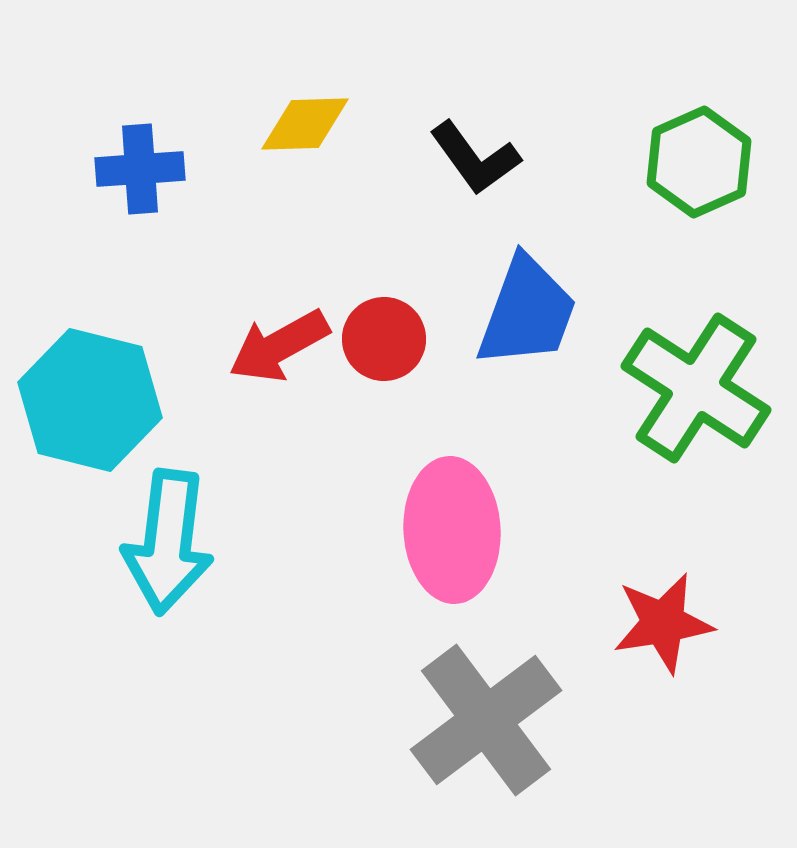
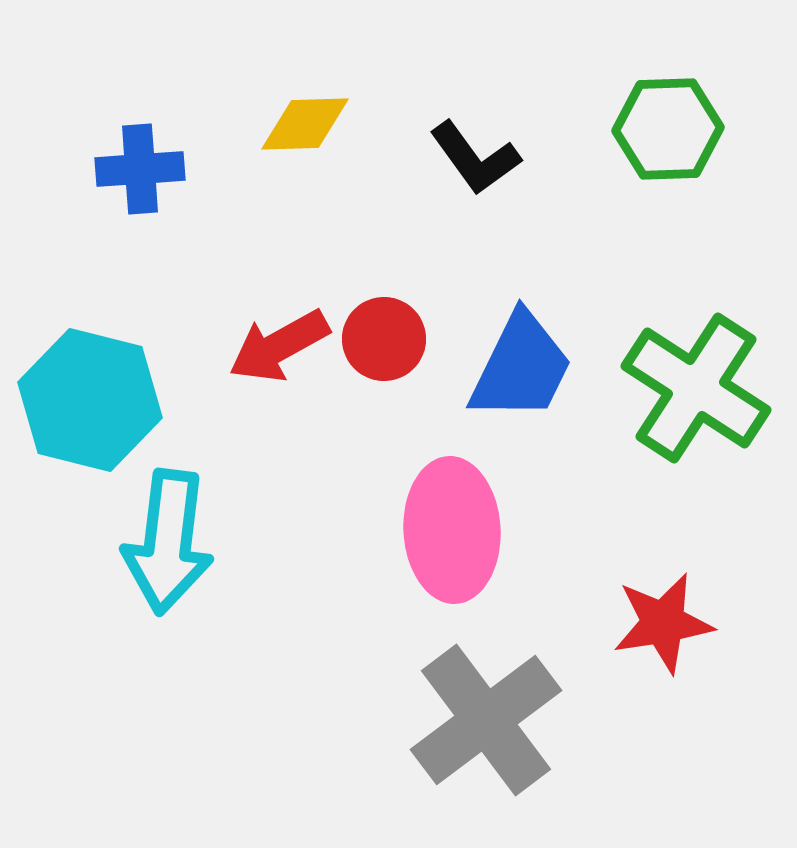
green hexagon: moved 31 px left, 33 px up; rotated 22 degrees clockwise
blue trapezoid: moved 6 px left, 55 px down; rotated 6 degrees clockwise
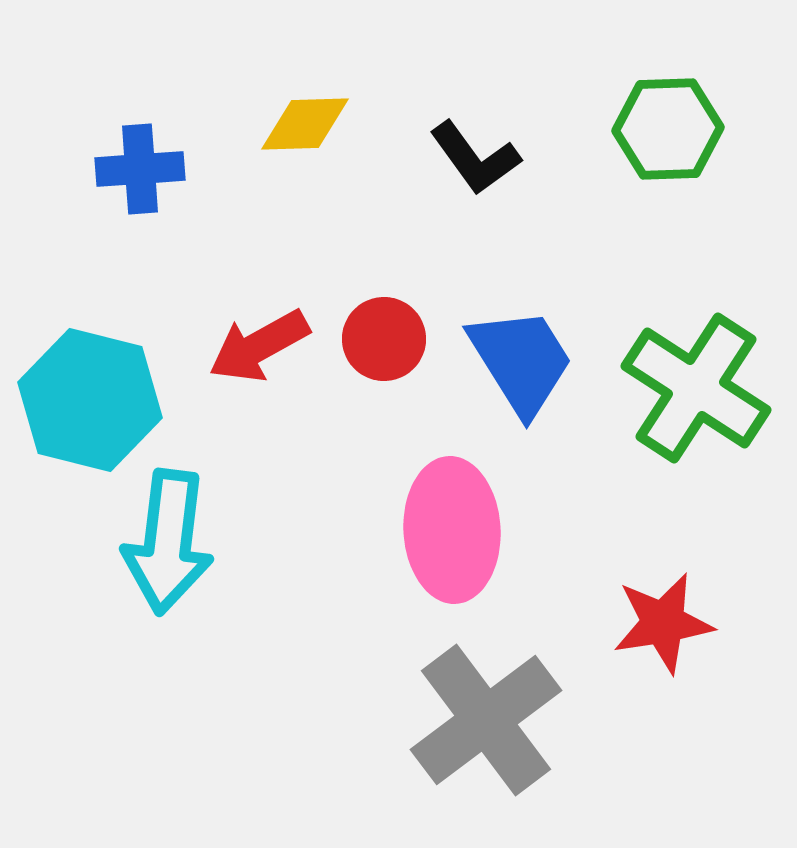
red arrow: moved 20 px left
blue trapezoid: moved 6 px up; rotated 58 degrees counterclockwise
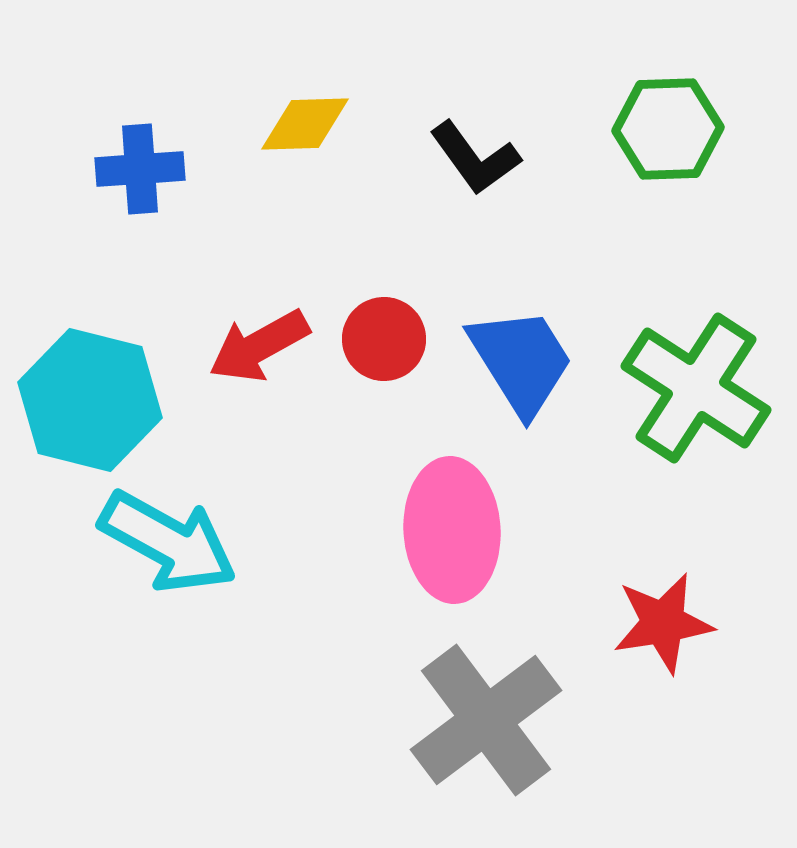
cyan arrow: rotated 68 degrees counterclockwise
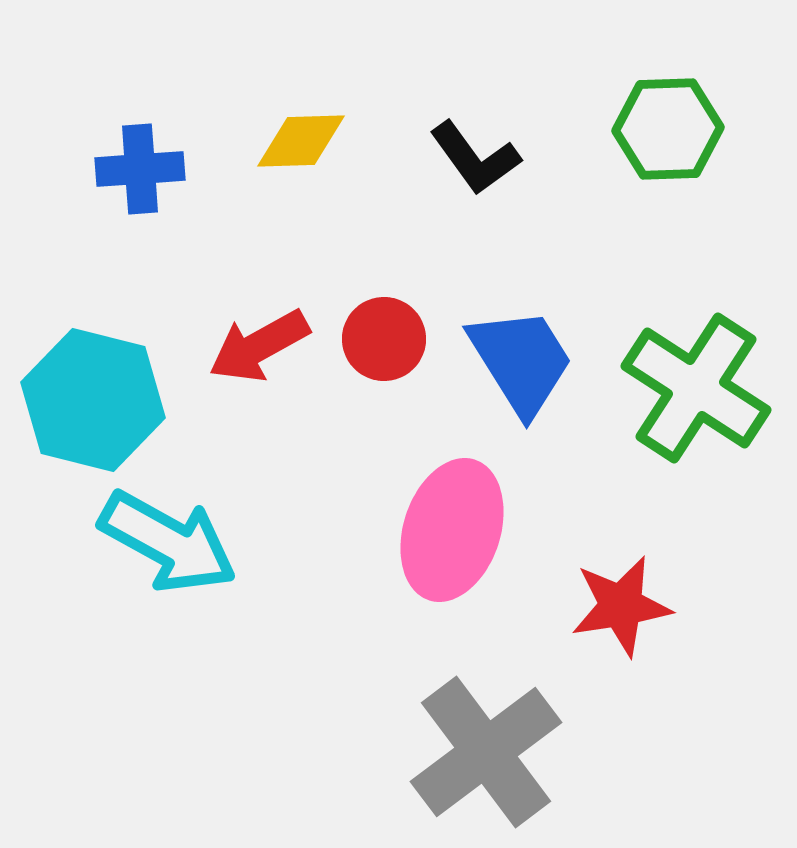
yellow diamond: moved 4 px left, 17 px down
cyan hexagon: moved 3 px right
pink ellipse: rotated 21 degrees clockwise
red star: moved 42 px left, 17 px up
gray cross: moved 32 px down
